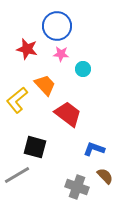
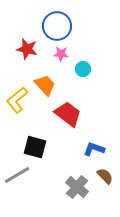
gray cross: rotated 20 degrees clockwise
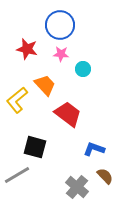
blue circle: moved 3 px right, 1 px up
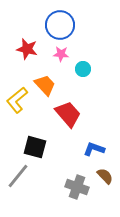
red trapezoid: rotated 12 degrees clockwise
gray line: moved 1 px right, 1 px down; rotated 20 degrees counterclockwise
gray cross: rotated 20 degrees counterclockwise
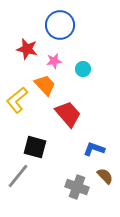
pink star: moved 7 px left, 7 px down; rotated 14 degrees counterclockwise
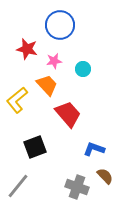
orange trapezoid: moved 2 px right
black square: rotated 35 degrees counterclockwise
gray line: moved 10 px down
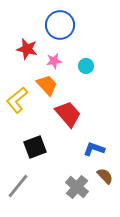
cyan circle: moved 3 px right, 3 px up
gray cross: rotated 20 degrees clockwise
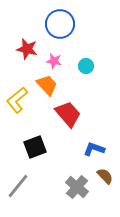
blue circle: moved 1 px up
pink star: rotated 21 degrees clockwise
